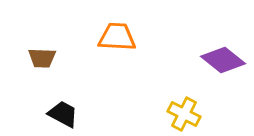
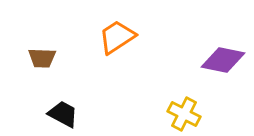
orange trapezoid: rotated 36 degrees counterclockwise
purple diamond: rotated 27 degrees counterclockwise
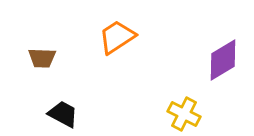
purple diamond: rotated 42 degrees counterclockwise
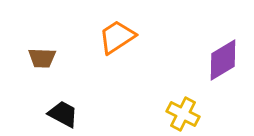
yellow cross: moved 1 px left
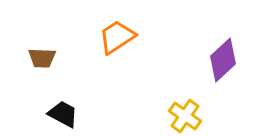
purple diamond: rotated 12 degrees counterclockwise
yellow cross: moved 2 px right, 2 px down; rotated 8 degrees clockwise
